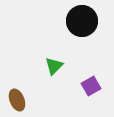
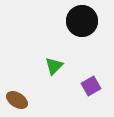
brown ellipse: rotated 35 degrees counterclockwise
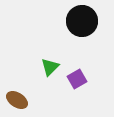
green triangle: moved 4 px left, 1 px down
purple square: moved 14 px left, 7 px up
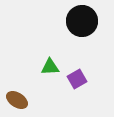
green triangle: rotated 42 degrees clockwise
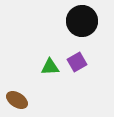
purple square: moved 17 px up
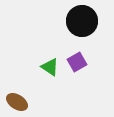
green triangle: rotated 36 degrees clockwise
brown ellipse: moved 2 px down
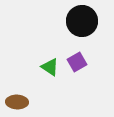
brown ellipse: rotated 30 degrees counterclockwise
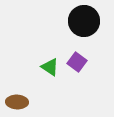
black circle: moved 2 px right
purple square: rotated 24 degrees counterclockwise
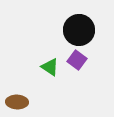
black circle: moved 5 px left, 9 px down
purple square: moved 2 px up
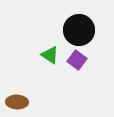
green triangle: moved 12 px up
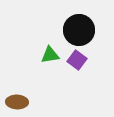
green triangle: rotated 42 degrees counterclockwise
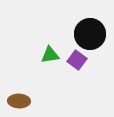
black circle: moved 11 px right, 4 px down
brown ellipse: moved 2 px right, 1 px up
